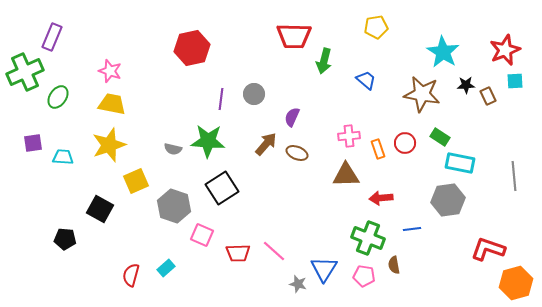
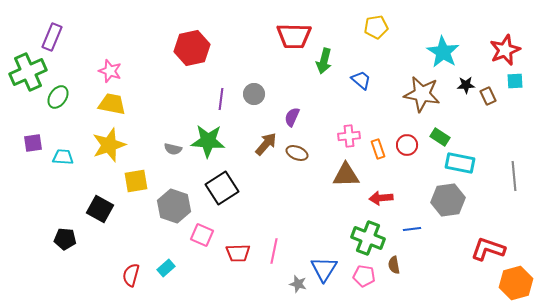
green cross at (25, 72): moved 3 px right
blue trapezoid at (366, 80): moved 5 px left
red circle at (405, 143): moved 2 px right, 2 px down
yellow square at (136, 181): rotated 15 degrees clockwise
pink line at (274, 251): rotated 60 degrees clockwise
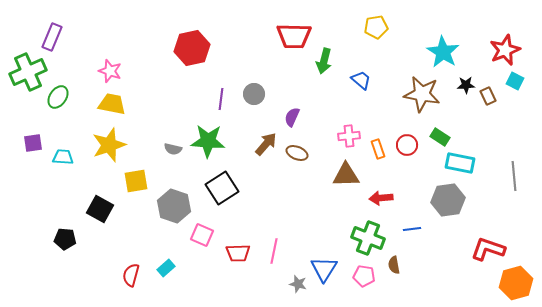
cyan square at (515, 81): rotated 30 degrees clockwise
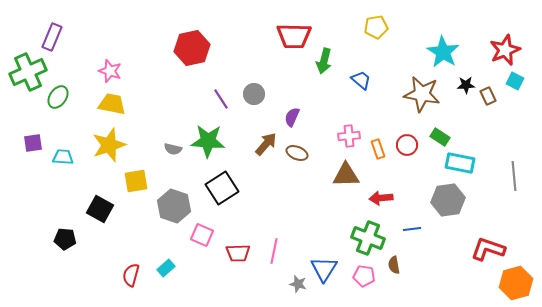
purple line at (221, 99): rotated 40 degrees counterclockwise
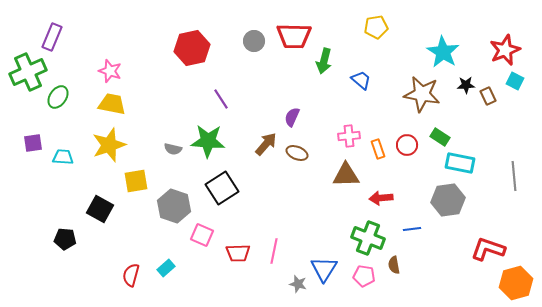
gray circle at (254, 94): moved 53 px up
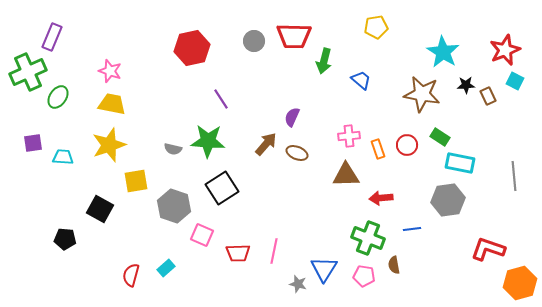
orange hexagon at (516, 283): moved 4 px right
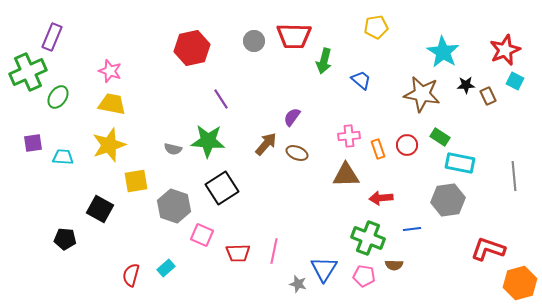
purple semicircle at (292, 117): rotated 12 degrees clockwise
brown semicircle at (394, 265): rotated 78 degrees counterclockwise
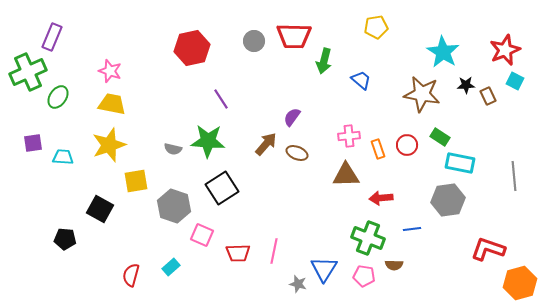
cyan rectangle at (166, 268): moved 5 px right, 1 px up
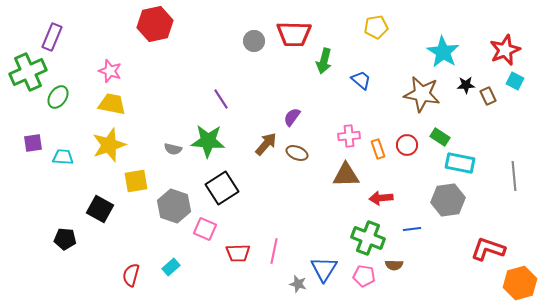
red trapezoid at (294, 36): moved 2 px up
red hexagon at (192, 48): moved 37 px left, 24 px up
pink square at (202, 235): moved 3 px right, 6 px up
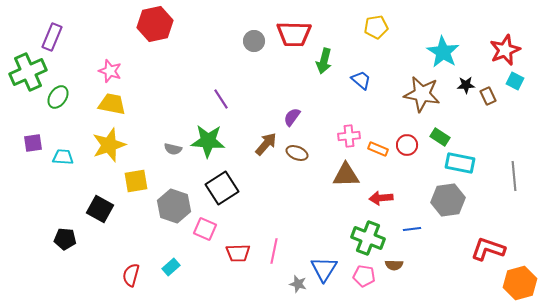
orange rectangle at (378, 149): rotated 48 degrees counterclockwise
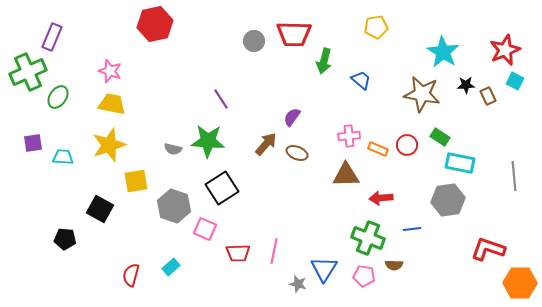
orange hexagon at (520, 283): rotated 16 degrees clockwise
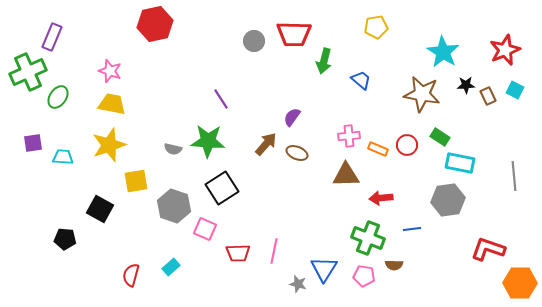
cyan square at (515, 81): moved 9 px down
